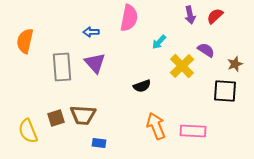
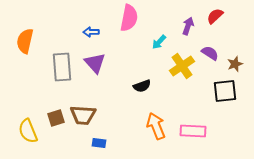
purple arrow: moved 2 px left, 11 px down; rotated 150 degrees counterclockwise
purple semicircle: moved 4 px right, 3 px down
yellow cross: rotated 10 degrees clockwise
black square: rotated 10 degrees counterclockwise
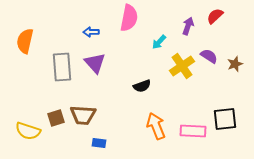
purple semicircle: moved 1 px left, 3 px down
black square: moved 28 px down
yellow semicircle: rotated 50 degrees counterclockwise
